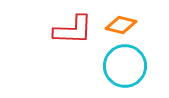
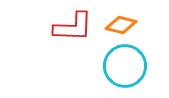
red L-shape: moved 3 px up
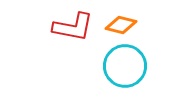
red L-shape: rotated 9 degrees clockwise
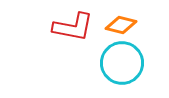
cyan circle: moved 3 px left, 3 px up
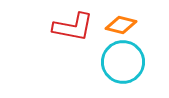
cyan circle: moved 1 px right, 1 px up
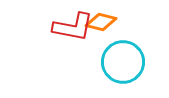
orange diamond: moved 20 px left, 3 px up
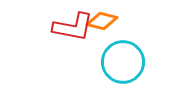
orange diamond: moved 1 px right, 1 px up
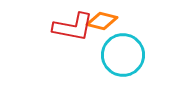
cyan circle: moved 7 px up
